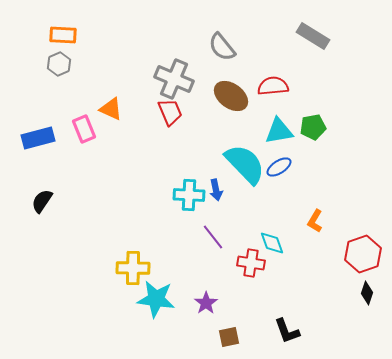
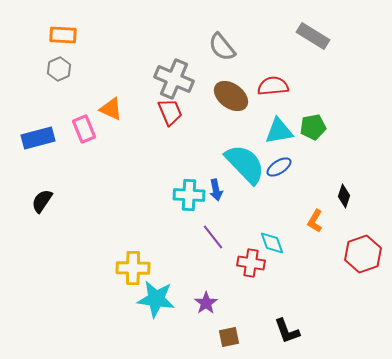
gray hexagon: moved 5 px down
black diamond: moved 23 px left, 97 px up
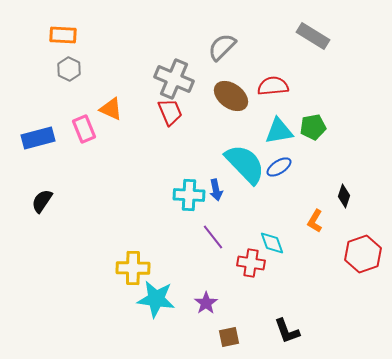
gray semicircle: rotated 84 degrees clockwise
gray hexagon: moved 10 px right; rotated 10 degrees counterclockwise
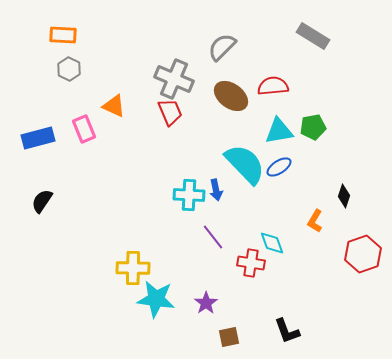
orange triangle: moved 3 px right, 3 px up
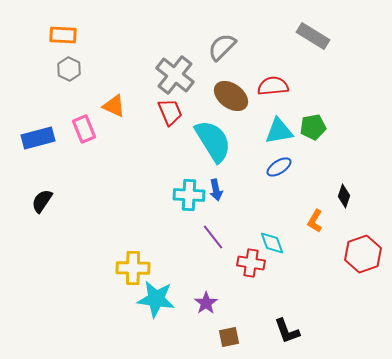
gray cross: moved 1 px right, 4 px up; rotated 15 degrees clockwise
cyan semicircle: moved 32 px left, 23 px up; rotated 12 degrees clockwise
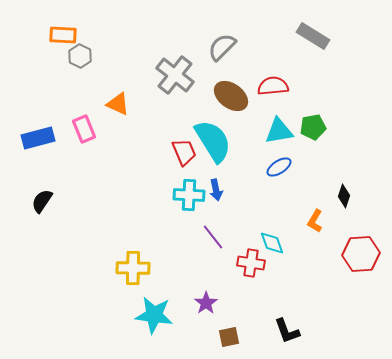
gray hexagon: moved 11 px right, 13 px up
orange triangle: moved 4 px right, 2 px up
red trapezoid: moved 14 px right, 40 px down
red hexagon: moved 2 px left; rotated 15 degrees clockwise
cyan star: moved 2 px left, 16 px down
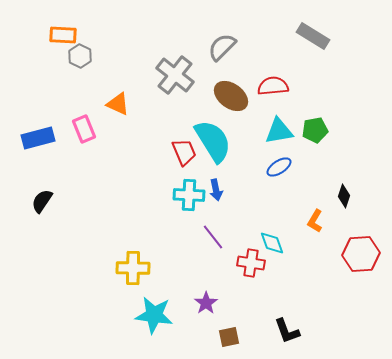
green pentagon: moved 2 px right, 3 px down
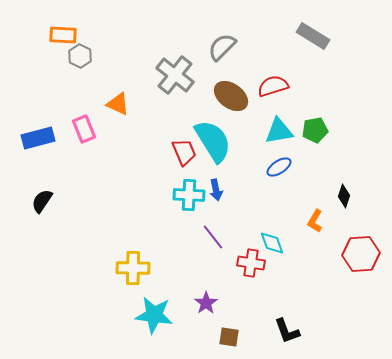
red semicircle: rotated 12 degrees counterclockwise
brown square: rotated 20 degrees clockwise
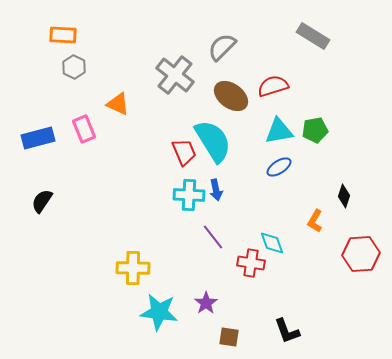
gray hexagon: moved 6 px left, 11 px down
cyan star: moved 5 px right, 3 px up
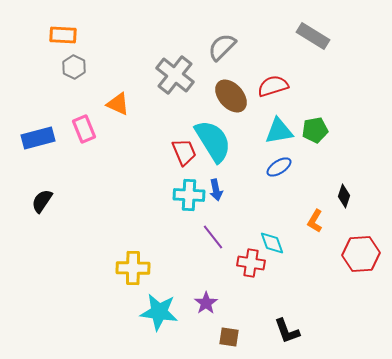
brown ellipse: rotated 12 degrees clockwise
